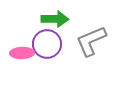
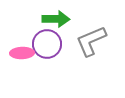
green arrow: moved 1 px right
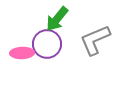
green arrow: moved 1 px right; rotated 128 degrees clockwise
gray L-shape: moved 4 px right, 1 px up
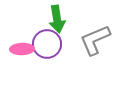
green arrow: rotated 48 degrees counterclockwise
pink ellipse: moved 4 px up
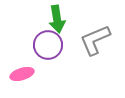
purple circle: moved 1 px right, 1 px down
pink ellipse: moved 25 px down; rotated 15 degrees counterclockwise
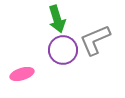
green arrow: rotated 8 degrees counterclockwise
purple circle: moved 15 px right, 5 px down
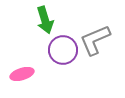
green arrow: moved 12 px left, 1 px down
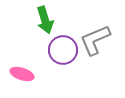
pink ellipse: rotated 35 degrees clockwise
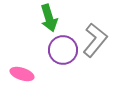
green arrow: moved 4 px right, 2 px up
gray L-shape: rotated 152 degrees clockwise
